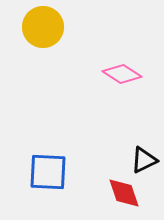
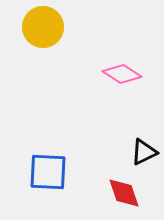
black triangle: moved 8 px up
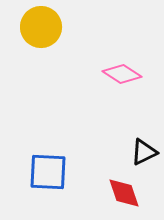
yellow circle: moved 2 px left
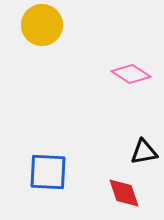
yellow circle: moved 1 px right, 2 px up
pink diamond: moved 9 px right
black triangle: rotated 16 degrees clockwise
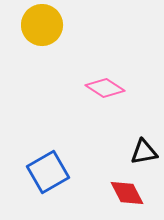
pink diamond: moved 26 px left, 14 px down
blue square: rotated 33 degrees counterclockwise
red diamond: moved 3 px right; rotated 9 degrees counterclockwise
